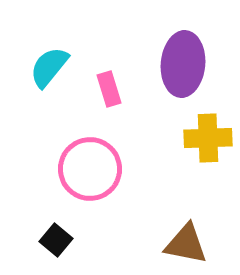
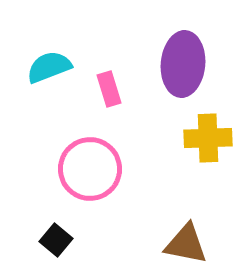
cyan semicircle: rotated 30 degrees clockwise
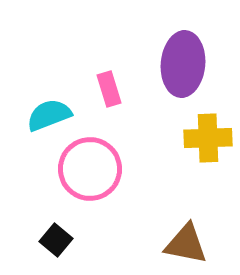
cyan semicircle: moved 48 px down
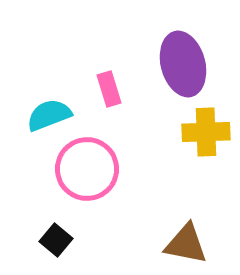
purple ellipse: rotated 20 degrees counterclockwise
yellow cross: moved 2 px left, 6 px up
pink circle: moved 3 px left
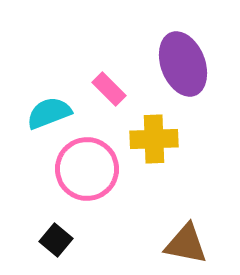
purple ellipse: rotated 6 degrees counterclockwise
pink rectangle: rotated 28 degrees counterclockwise
cyan semicircle: moved 2 px up
yellow cross: moved 52 px left, 7 px down
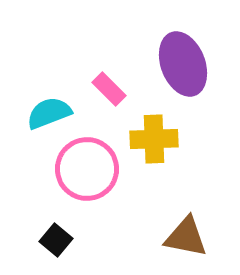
brown triangle: moved 7 px up
